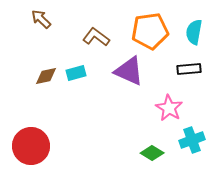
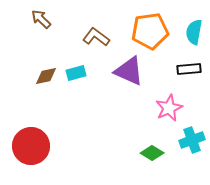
pink star: rotated 16 degrees clockwise
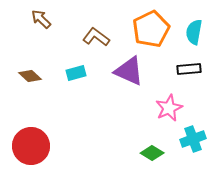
orange pentagon: moved 1 px right, 2 px up; rotated 18 degrees counterclockwise
brown diamond: moved 16 px left; rotated 55 degrees clockwise
cyan cross: moved 1 px right, 1 px up
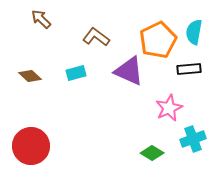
orange pentagon: moved 7 px right, 11 px down
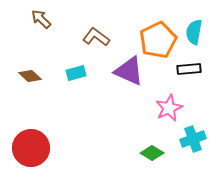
red circle: moved 2 px down
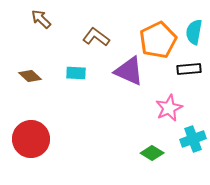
cyan rectangle: rotated 18 degrees clockwise
red circle: moved 9 px up
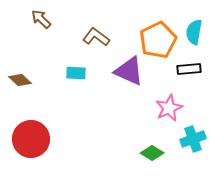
brown diamond: moved 10 px left, 4 px down
